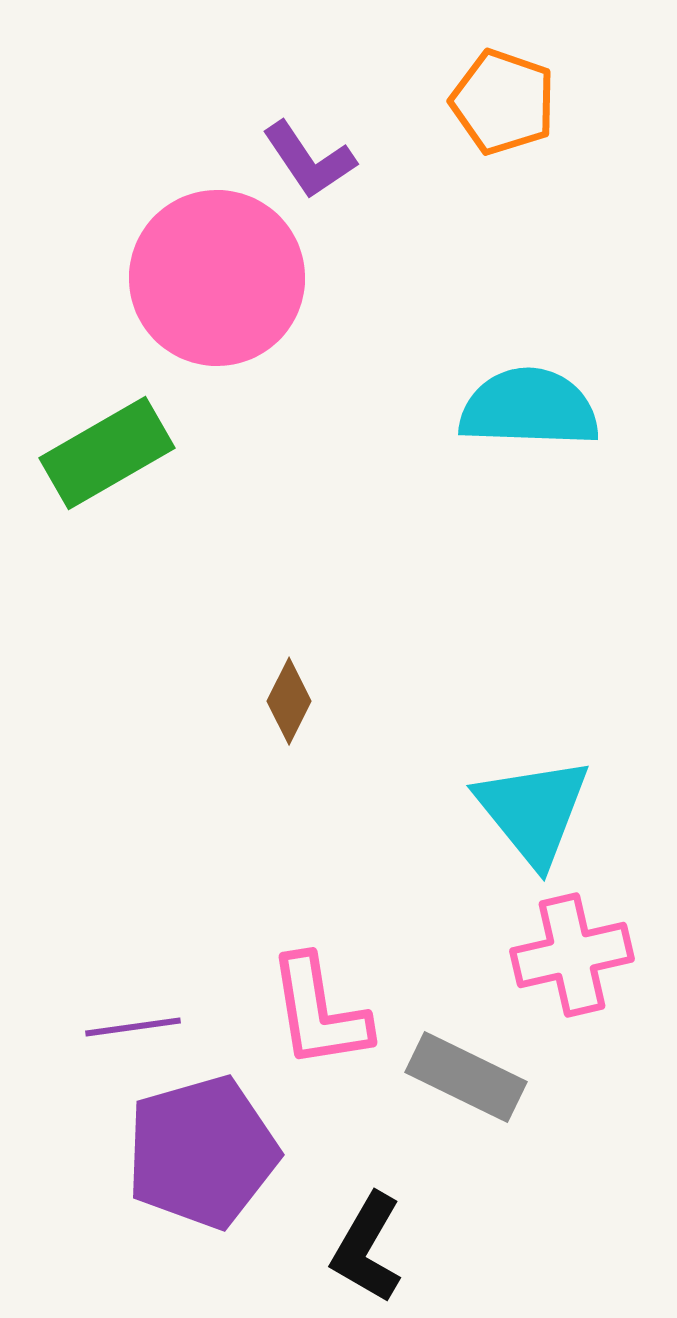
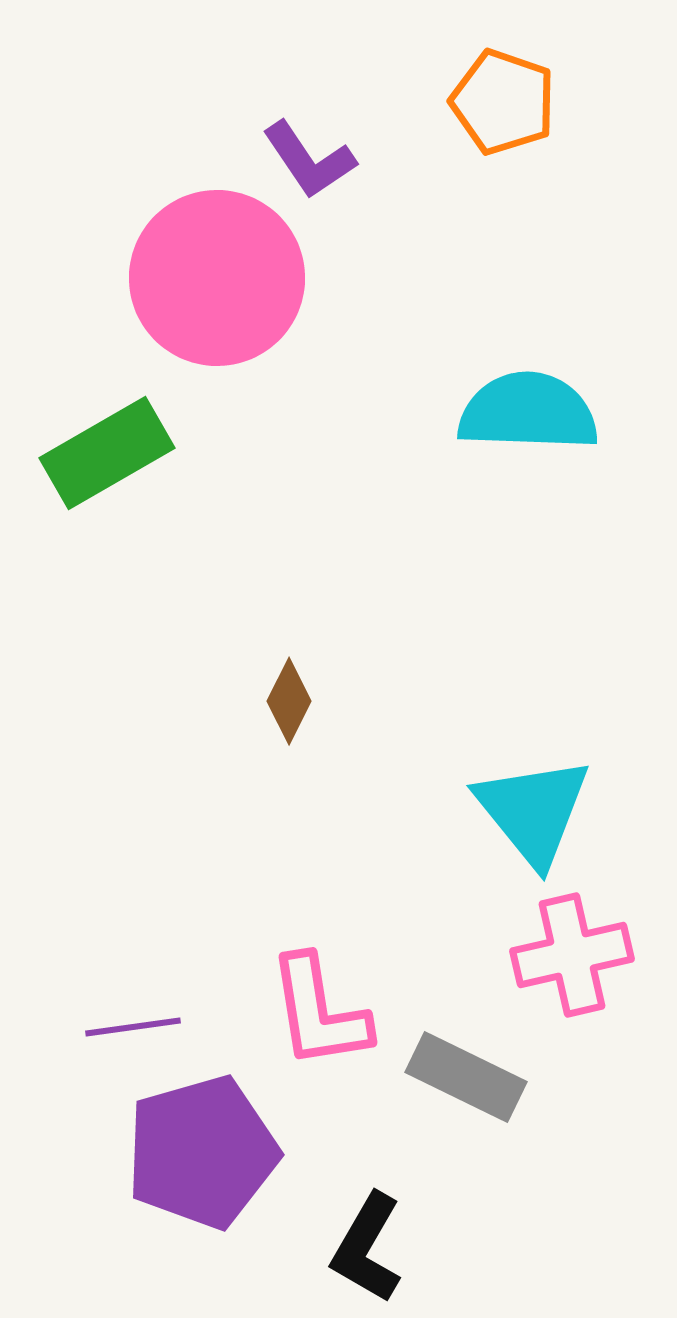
cyan semicircle: moved 1 px left, 4 px down
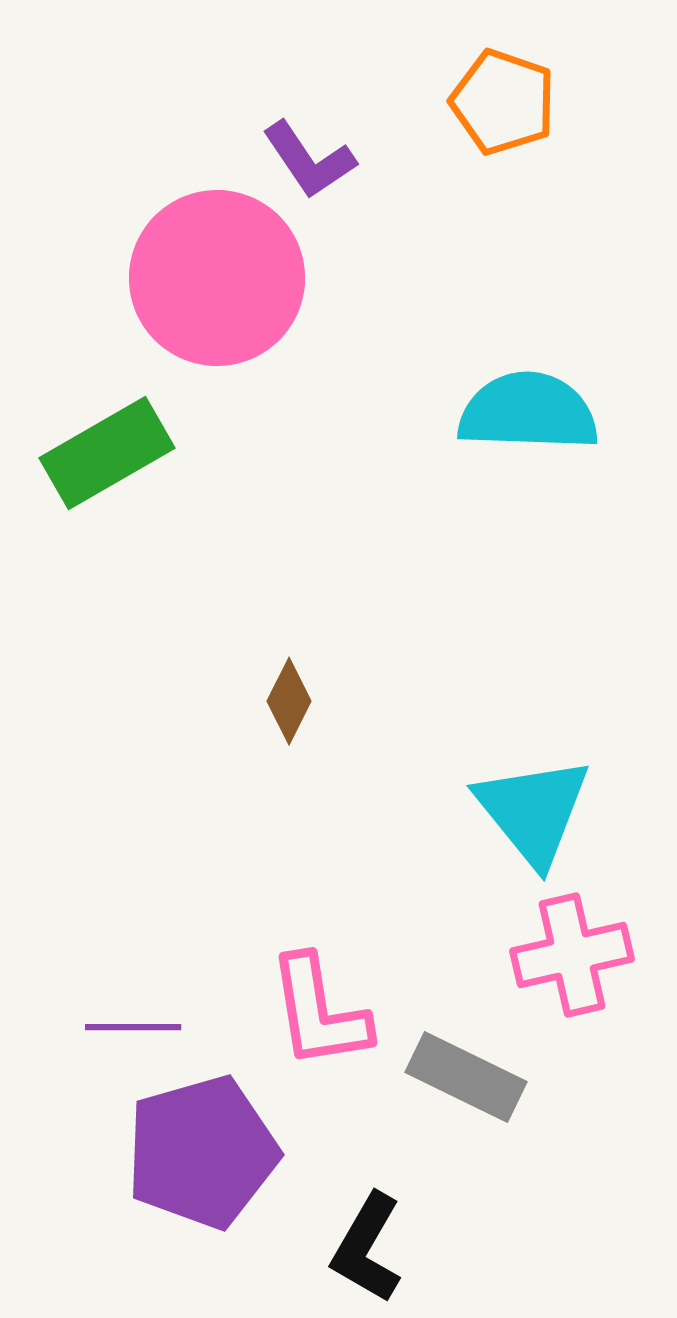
purple line: rotated 8 degrees clockwise
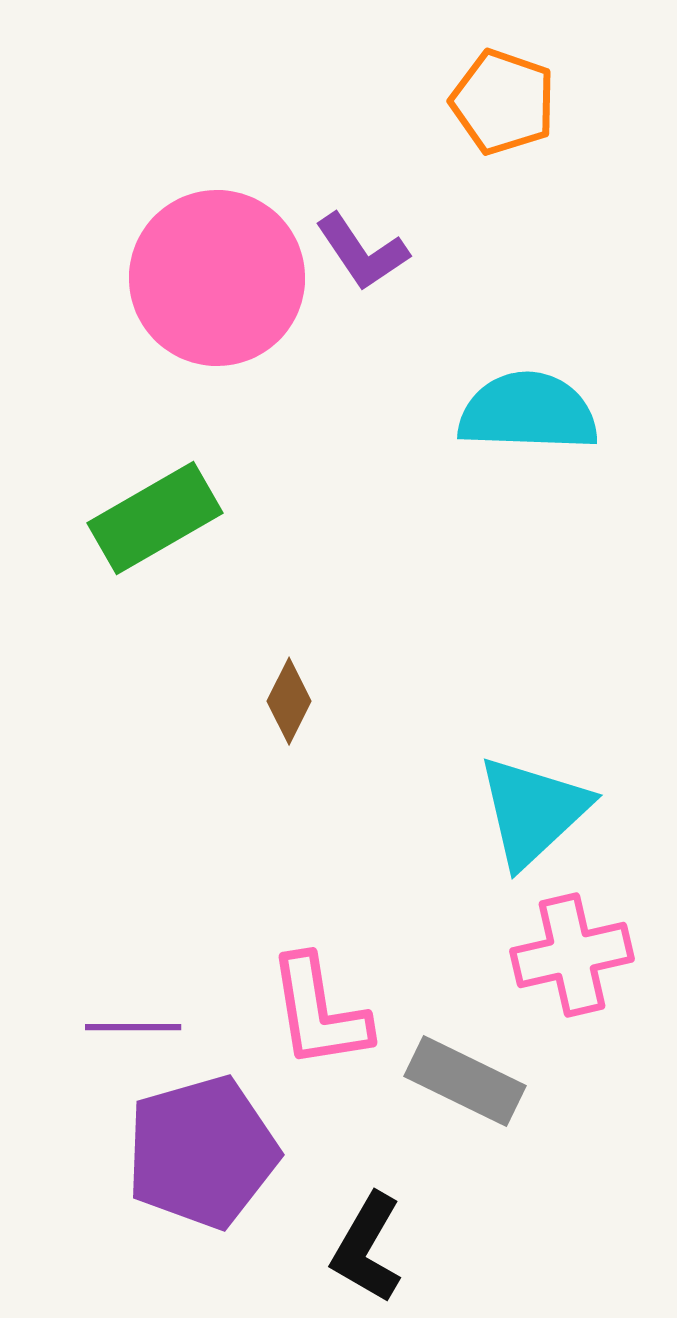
purple L-shape: moved 53 px right, 92 px down
green rectangle: moved 48 px right, 65 px down
cyan triangle: rotated 26 degrees clockwise
gray rectangle: moved 1 px left, 4 px down
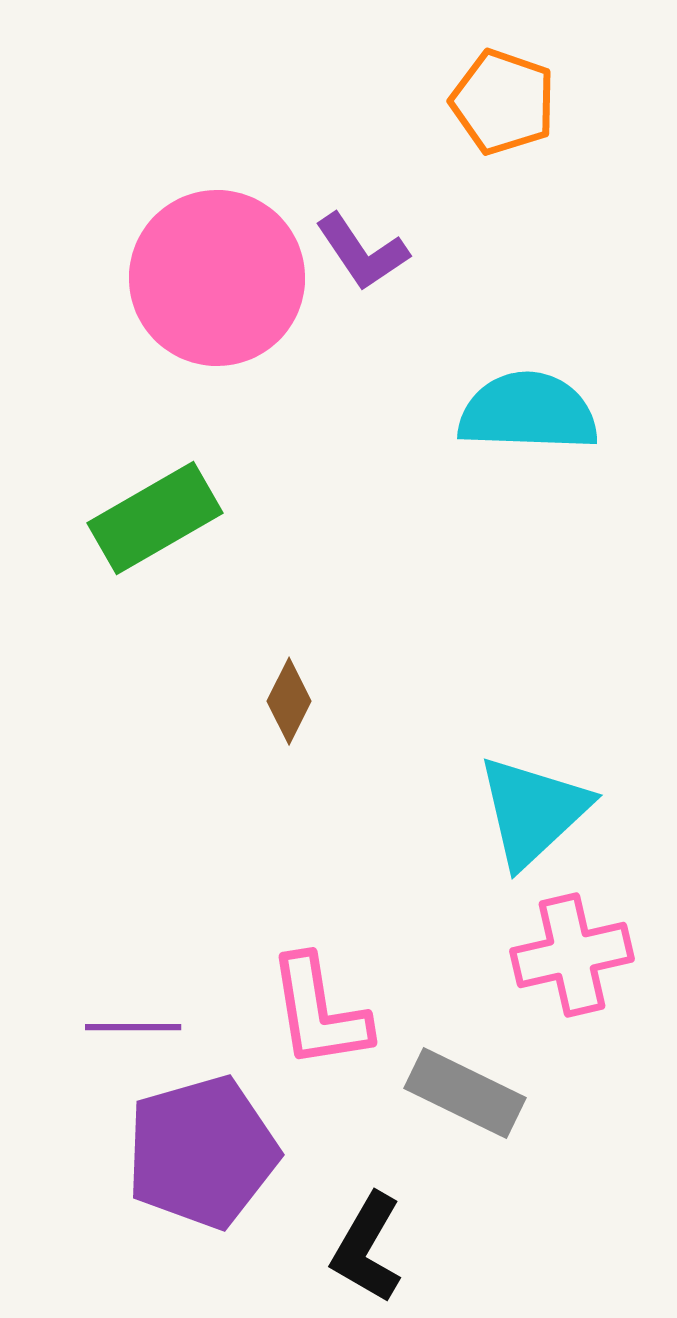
gray rectangle: moved 12 px down
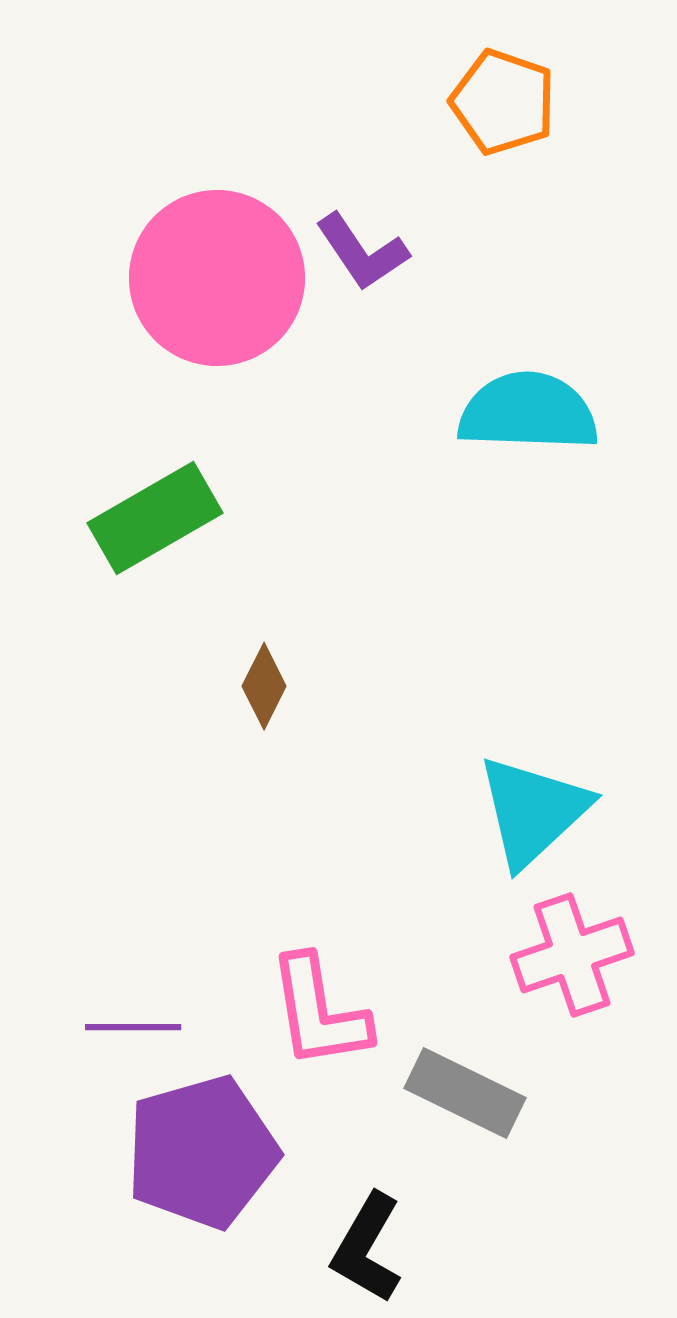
brown diamond: moved 25 px left, 15 px up
pink cross: rotated 6 degrees counterclockwise
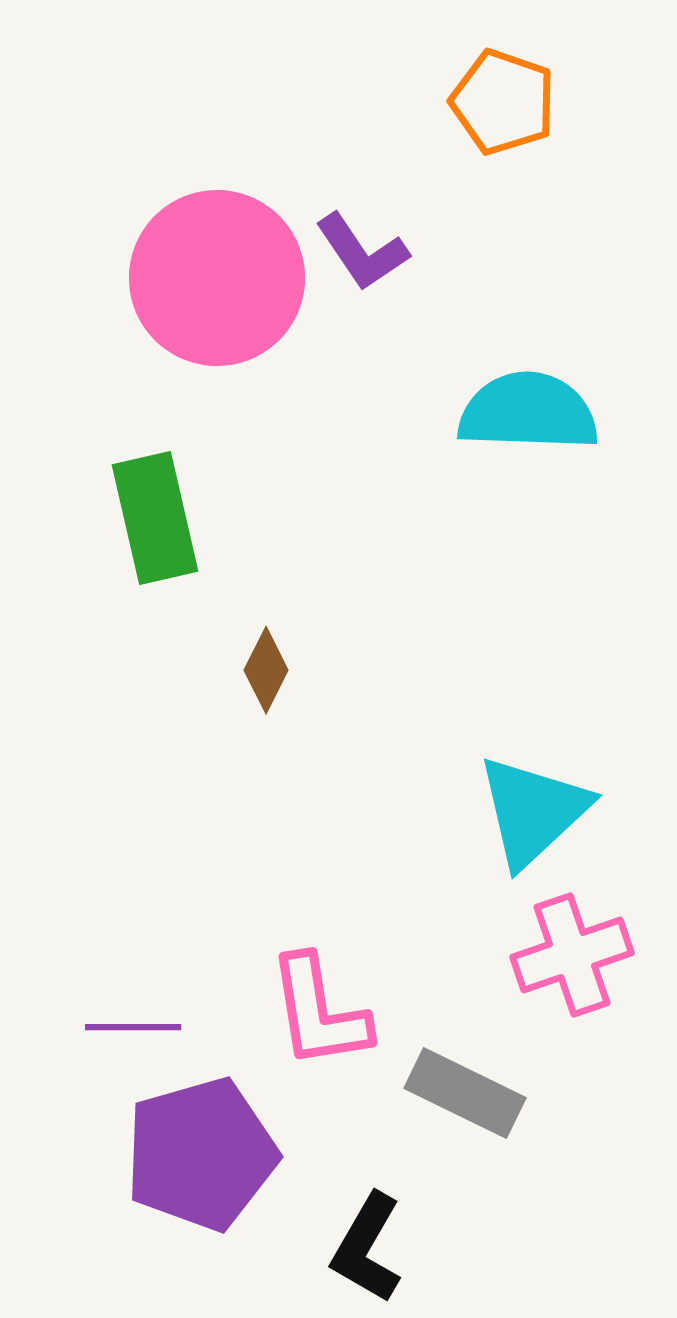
green rectangle: rotated 73 degrees counterclockwise
brown diamond: moved 2 px right, 16 px up
purple pentagon: moved 1 px left, 2 px down
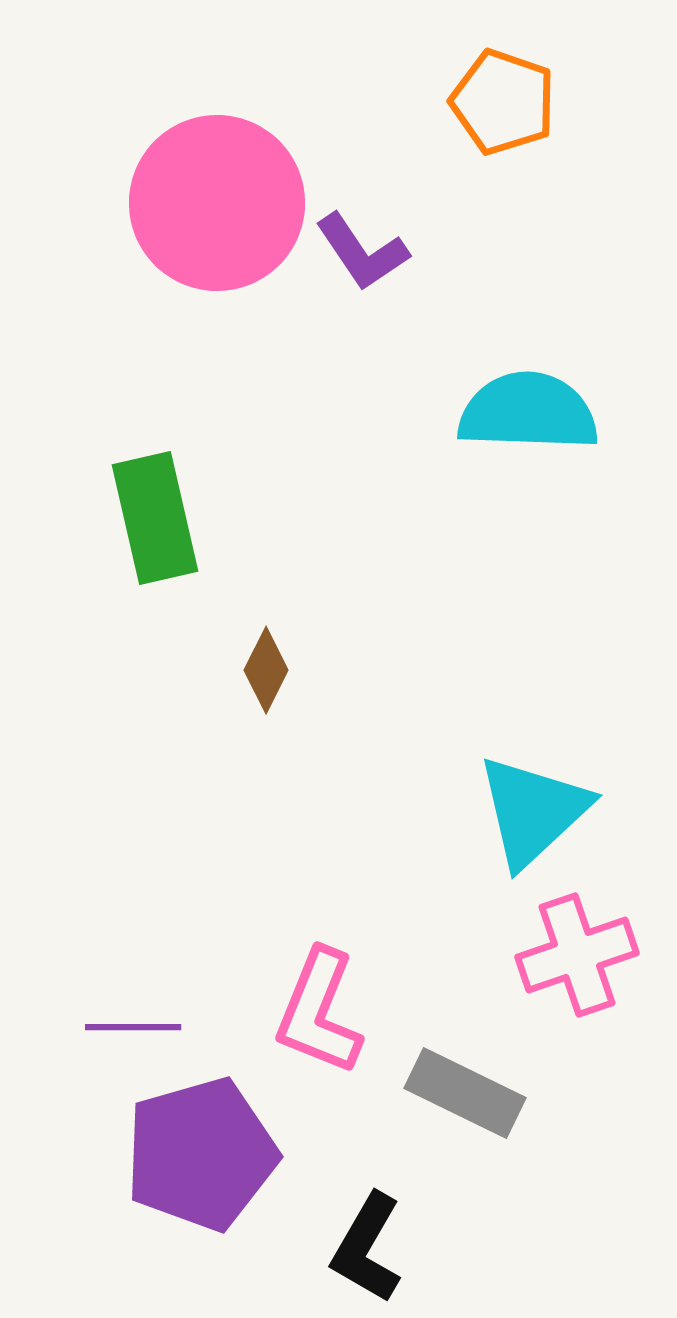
pink circle: moved 75 px up
pink cross: moved 5 px right
pink L-shape: rotated 31 degrees clockwise
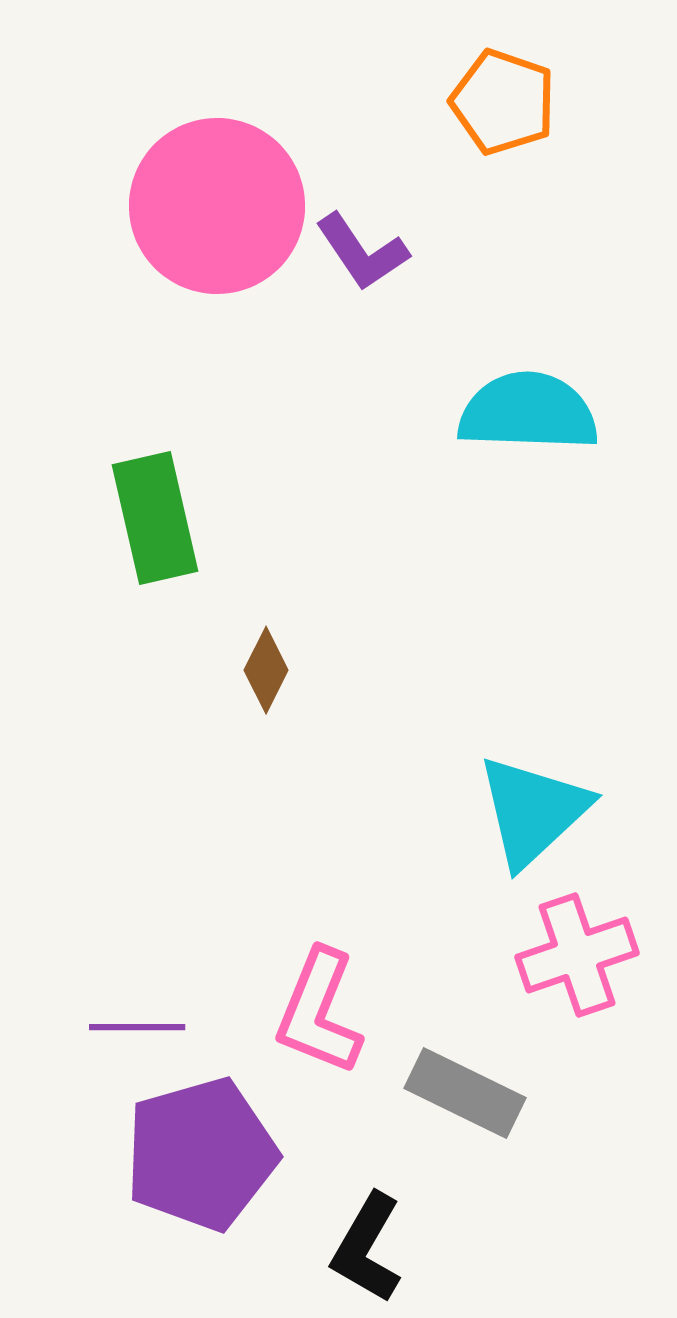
pink circle: moved 3 px down
purple line: moved 4 px right
